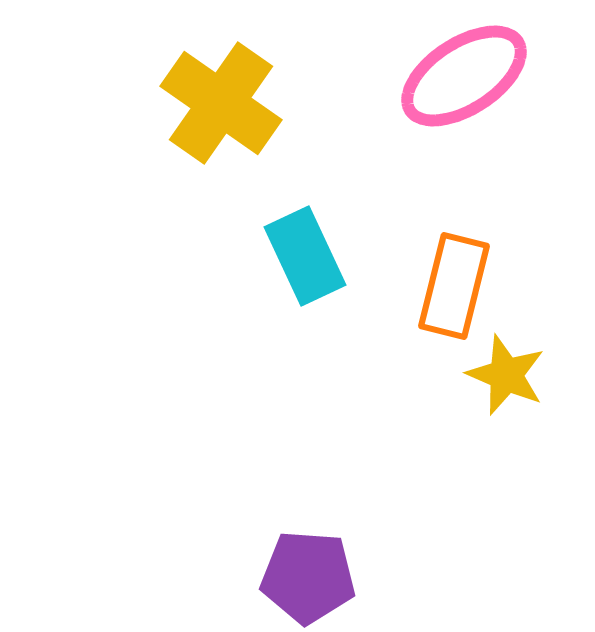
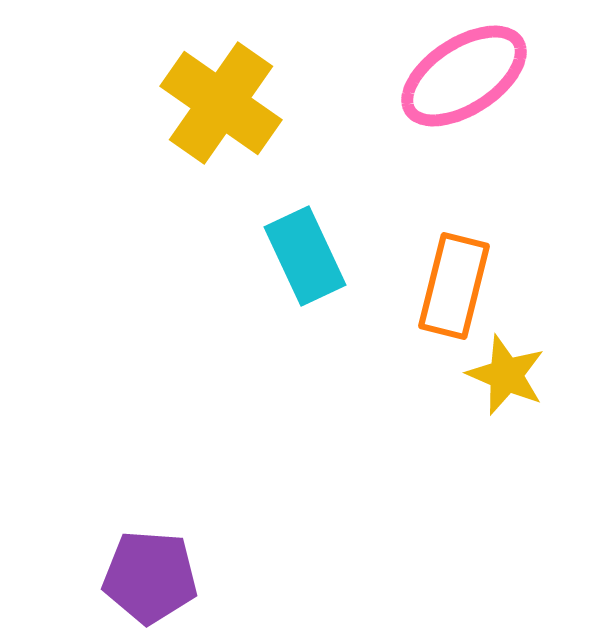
purple pentagon: moved 158 px left
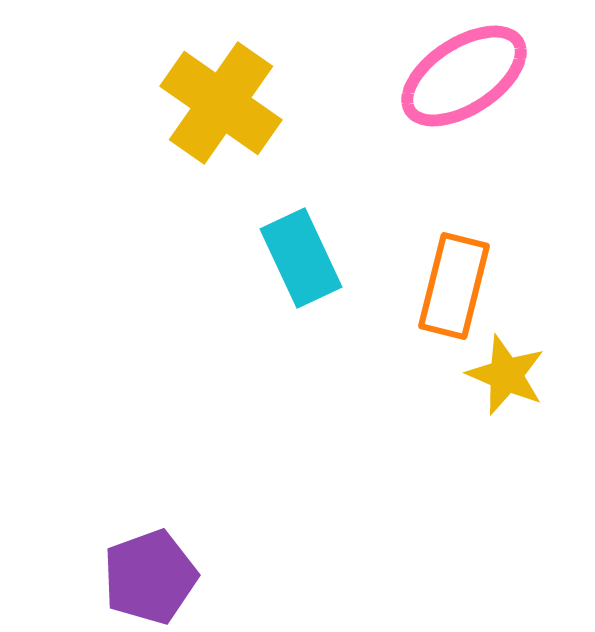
cyan rectangle: moved 4 px left, 2 px down
purple pentagon: rotated 24 degrees counterclockwise
